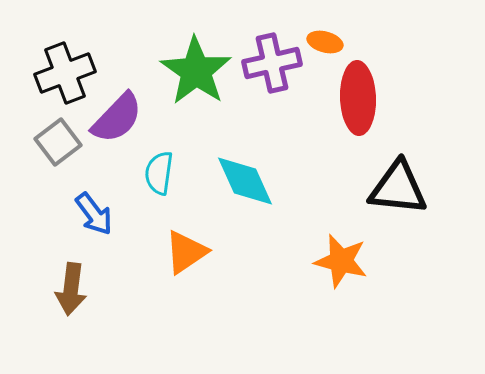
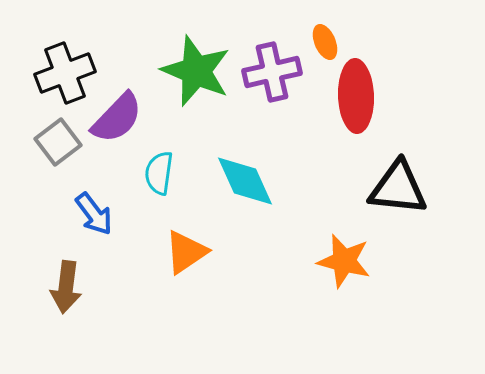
orange ellipse: rotated 52 degrees clockwise
purple cross: moved 9 px down
green star: rotated 12 degrees counterclockwise
red ellipse: moved 2 px left, 2 px up
orange star: moved 3 px right
brown arrow: moved 5 px left, 2 px up
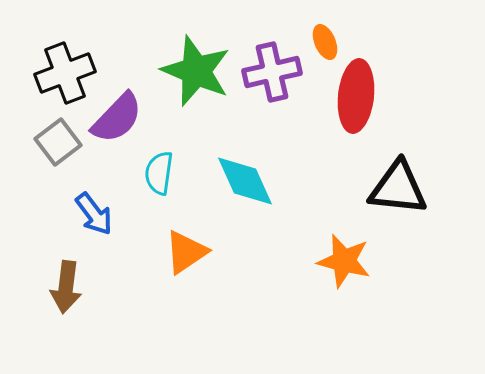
red ellipse: rotated 8 degrees clockwise
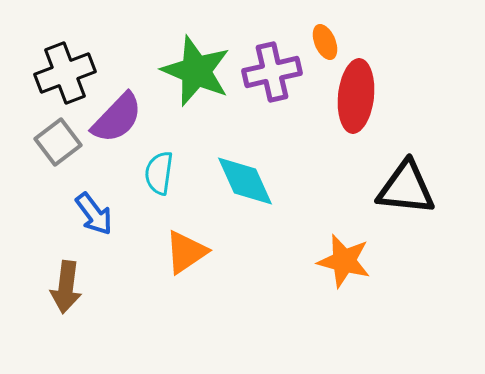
black triangle: moved 8 px right
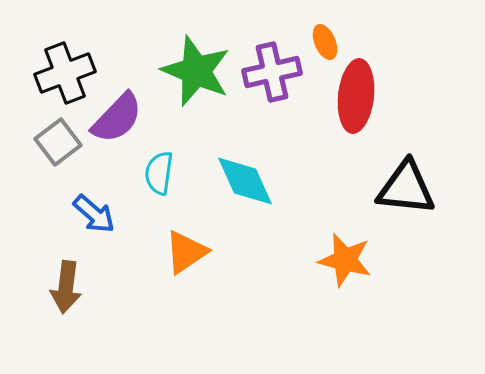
blue arrow: rotated 12 degrees counterclockwise
orange star: moved 1 px right, 1 px up
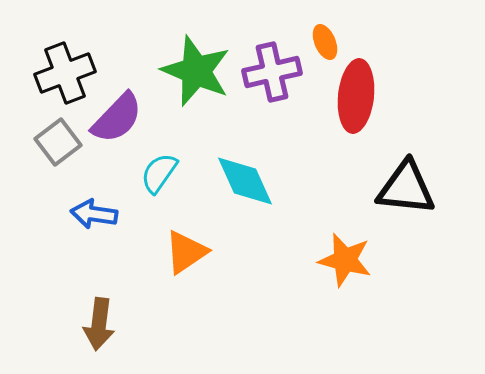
cyan semicircle: rotated 27 degrees clockwise
blue arrow: rotated 147 degrees clockwise
brown arrow: moved 33 px right, 37 px down
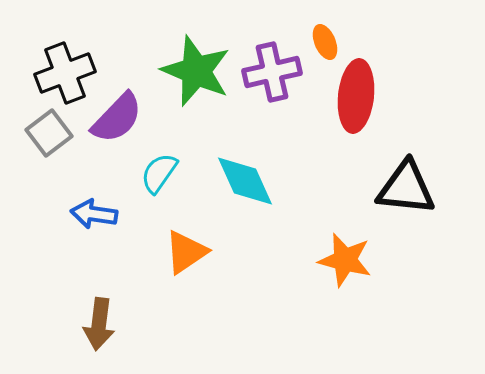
gray square: moved 9 px left, 9 px up
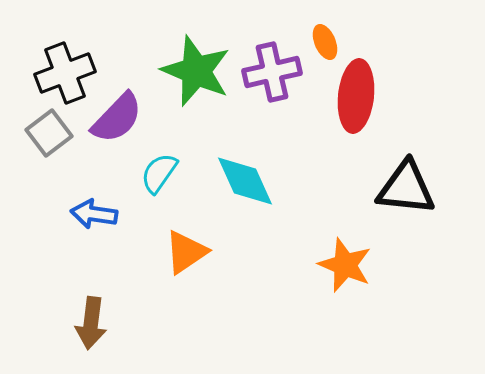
orange star: moved 5 px down; rotated 8 degrees clockwise
brown arrow: moved 8 px left, 1 px up
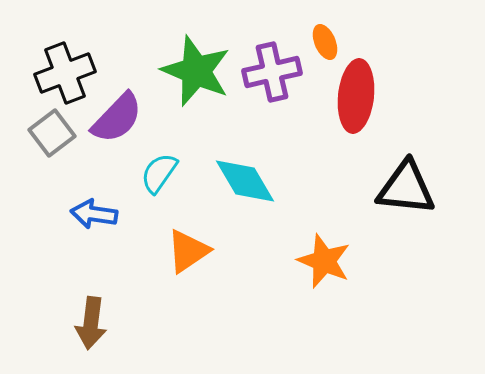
gray square: moved 3 px right
cyan diamond: rotated 6 degrees counterclockwise
orange triangle: moved 2 px right, 1 px up
orange star: moved 21 px left, 4 px up
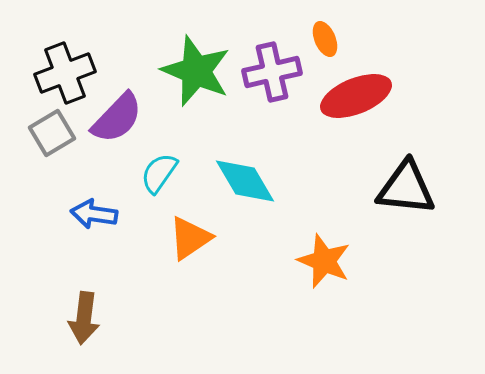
orange ellipse: moved 3 px up
red ellipse: rotated 62 degrees clockwise
gray square: rotated 6 degrees clockwise
orange triangle: moved 2 px right, 13 px up
brown arrow: moved 7 px left, 5 px up
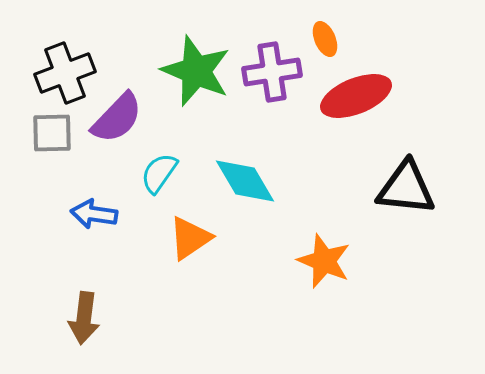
purple cross: rotated 4 degrees clockwise
gray square: rotated 30 degrees clockwise
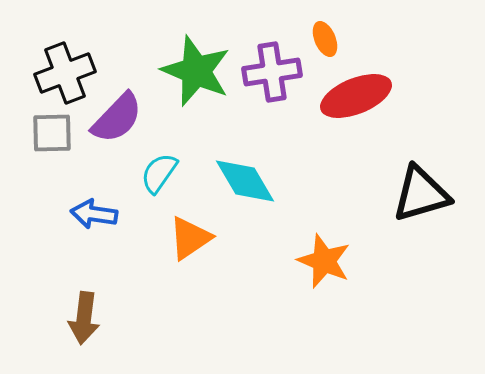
black triangle: moved 15 px right, 6 px down; rotated 22 degrees counterclockwise
